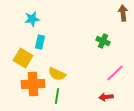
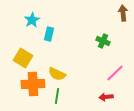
cyan star: moved 1 px down; rotated 21 degrees counterclockwise
cyan rectangle: moved 9 px right, 8 px up
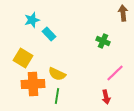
cyan star: rotated 14 degrees clockwise
cyan rectangle: rotated 56 degrees counterclockwise
red arrow: rotated 96 degrees counterclockwise
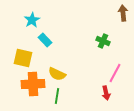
cyan star: rotated 14 degrees counterclockwise
cyan rectangle: moved 4 px left, 6 px down
yellow square: rotated 18 degrees counterclockwise
pink line: rotated 18 degrees counterclockwise
red arrow: moved 4 px up
